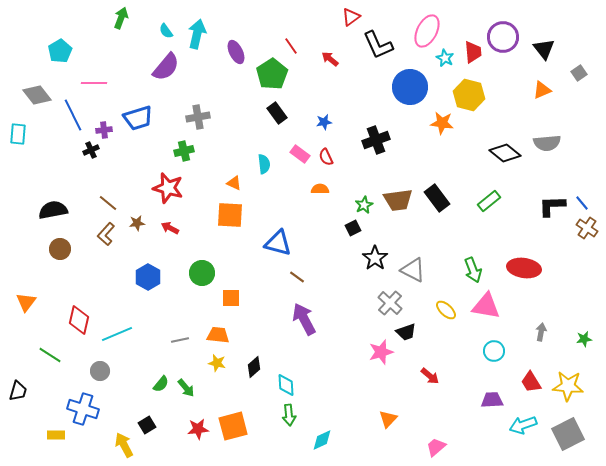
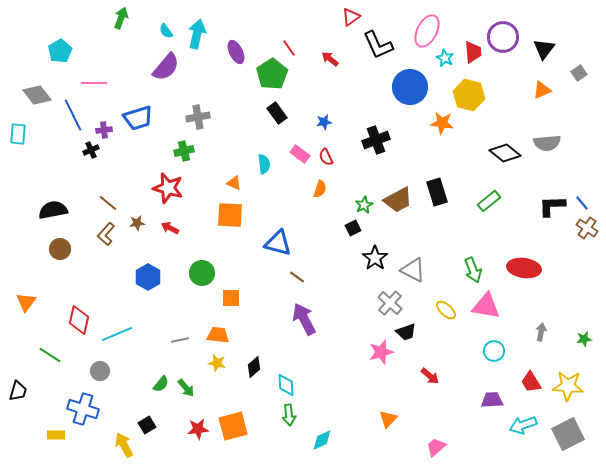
red line at (291, 46): moved 2 px left, 2 px down
black triangle at (544, 49): rotated 15 degrees clockwise
orange semicircle at (320, 189): rotated 108 degrees clockwise
black rectangle at (437, 198): moved 6 px up; rotated 20 degrees clockwise
brown trapezoid at (398, 200): rotated 20 degrees counterclockwise
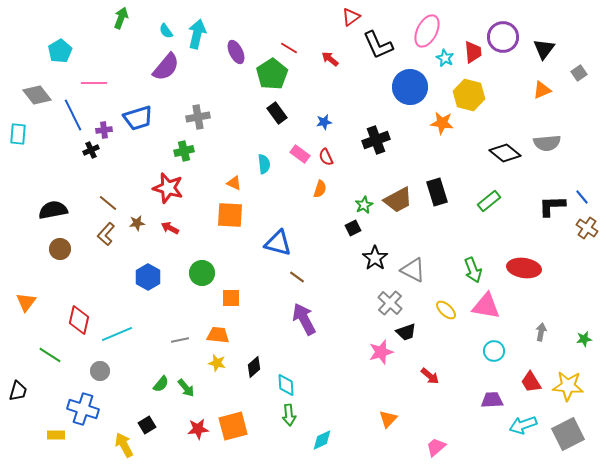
red line at (289, 48): rotated 24 degrees counterclockwise
blue line at (582, 203): moved 6 px up
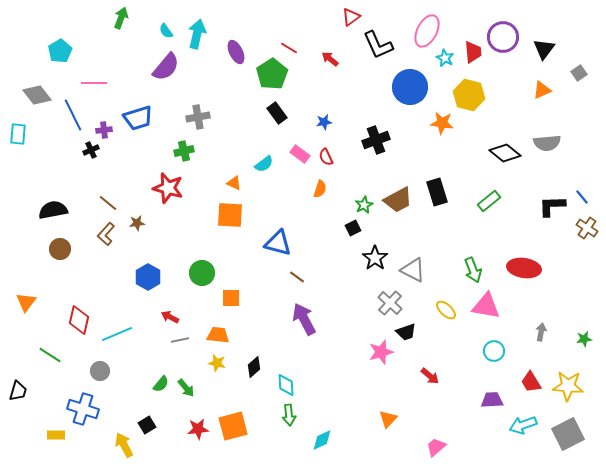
cyan semicircle at (264, 164): rotated 60 degrees clockwise
red arrow at (170, 228): moved 89 px down
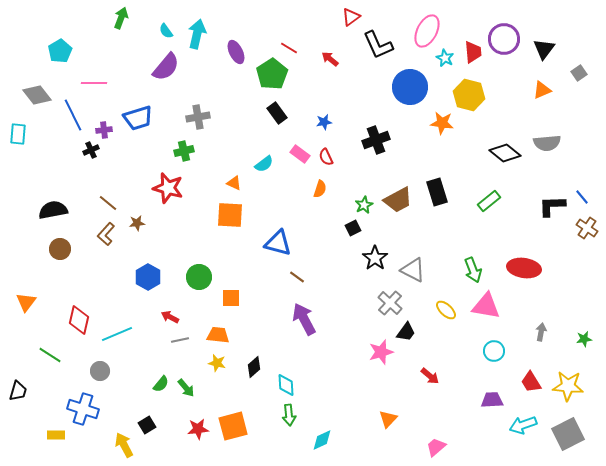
purple circle at (503, 37): moved 1 px right, 2 px down
green circle at (202, 273): moved 3 px left, 4 px down
black trapezoid at (406, 332): rotated 35 degrees counterclockwise
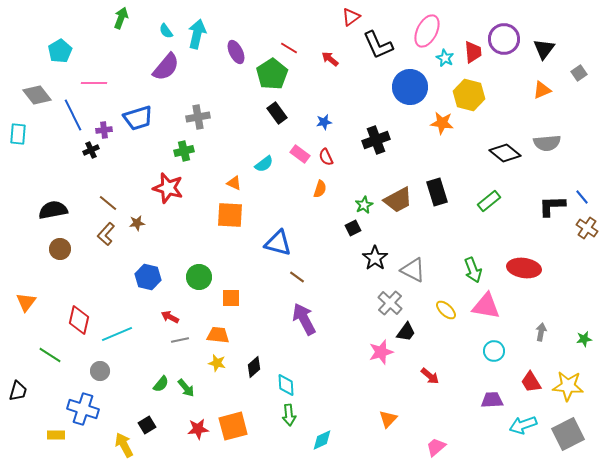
blue hexagon at (148, 277): rotated 15 degrees counterclockwise
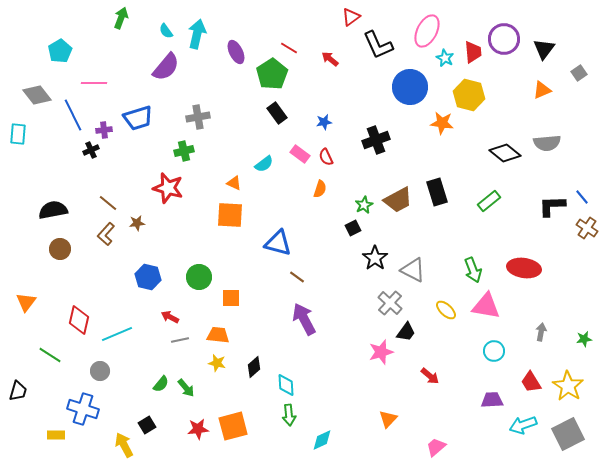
yellow star at (568, 386): rotated 28 degrees clockwise
